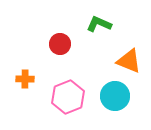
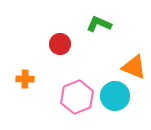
orange triangle: moved 5 px right, 6 px down
pink hexagon: moved 9 px right
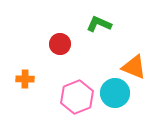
cyan circle: moved 3 px up
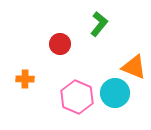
green L-shape: rotated 105 degrees clockwise
pink hexagon: rotated 16 degrees counterclockwise
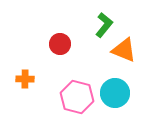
green L-shape: moved 5 px right, 1 px down
orange triangle: moved 10 px left, 17 px up
pink hexagon: rotated 8 degrees counterclockwise
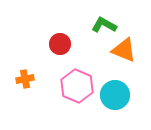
green L-shape: rotated 100 degrees counterclockwise
orange cross: rotated 12 degrees counterclockwise
cyan circle: moved 2 px down
pink hexagon: moved 11 px up; rotated 8 degrees clockwise
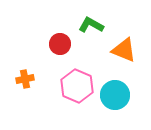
green L-shape: moved 13 px left
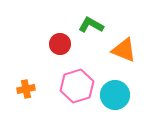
orange cross: moved 1 px right, 10 px down
pink hexagon: rotated 20 degrees clockwise
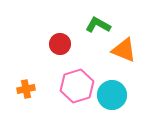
green L-shape: moved 7 px right
cyan circle: moved 3 px left
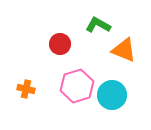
orange cross: rotated 24 degrees clockwise
